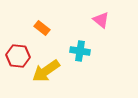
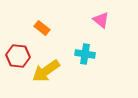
cyan cross: moved 5 px right, 3 px down
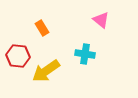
orange rectangle: rotated 21 degrees clockwise
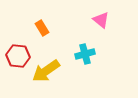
cyan cross: rotated 24 degrees counterclockwise
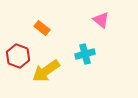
orange rectangle: rotated 21 degrees counterclockwise
red hexagon: rotated 15 degrees clockwise
